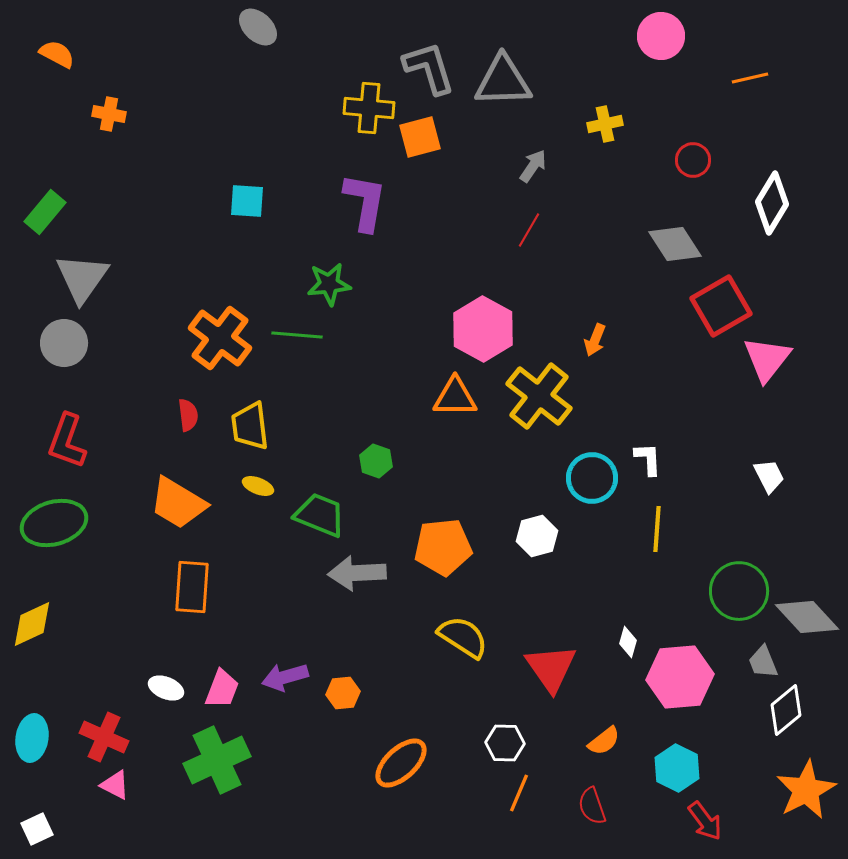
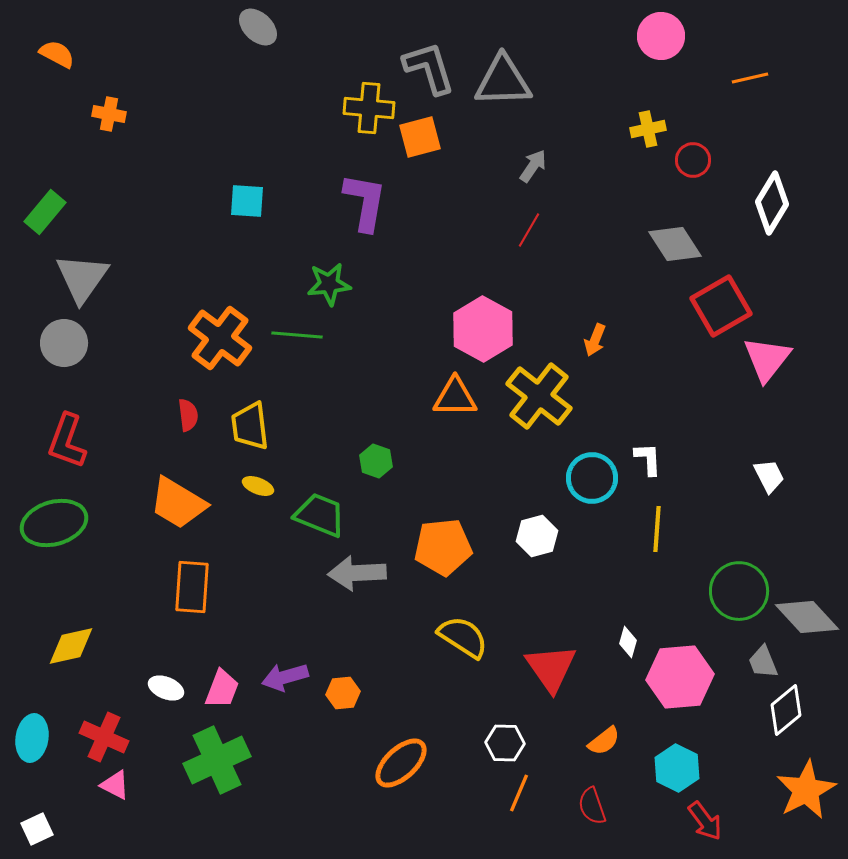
yellow cross at (605, 124): moved 43 px right, 5 px down
yellow diamond at (32, 624): moved 39 px right, 22 px down; rotated 12 degrees clockwise
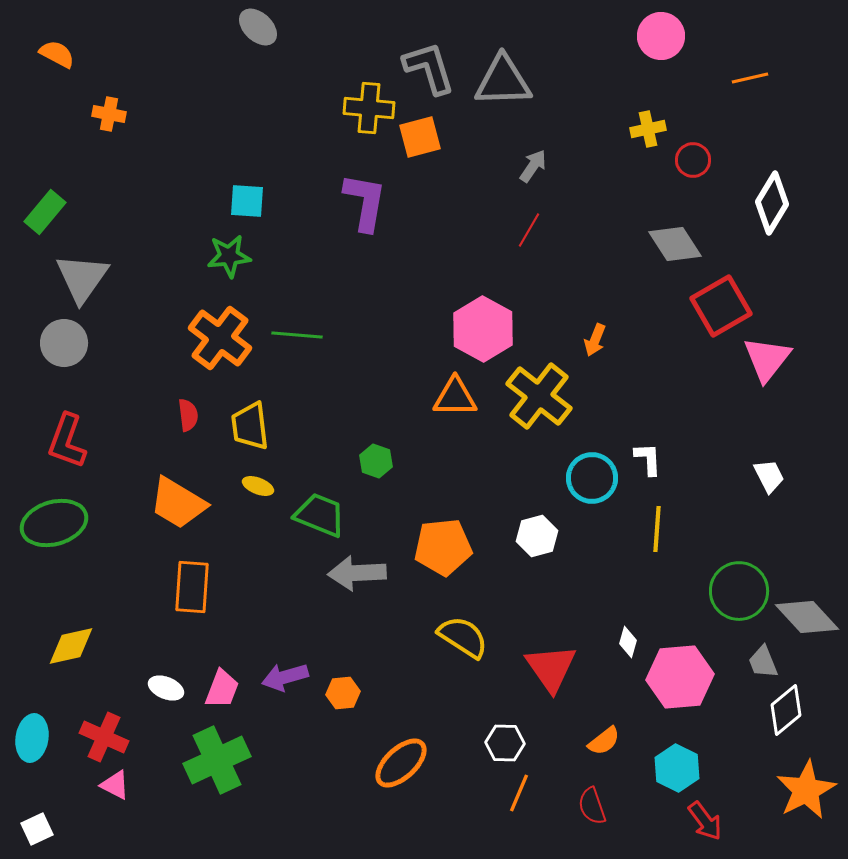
green star at (329, 284): moved 100 px left, 28 px up
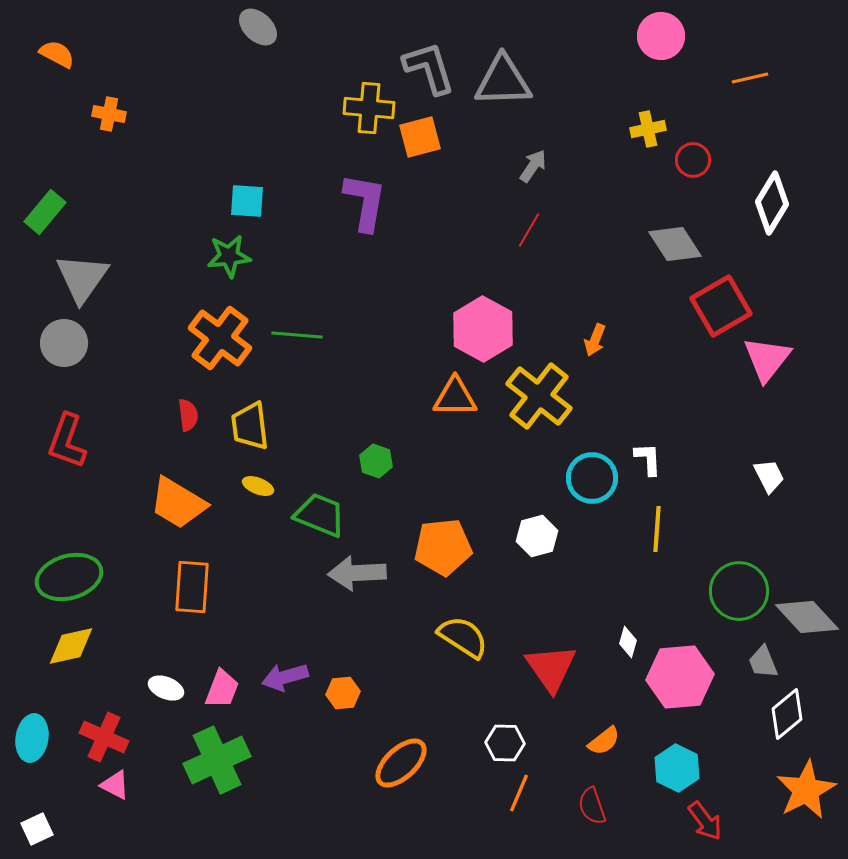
green ellipse at (54, 523): moved 15 px right, 54 px down
white diamond at (786, 710): moved 1 px right, 4 px down
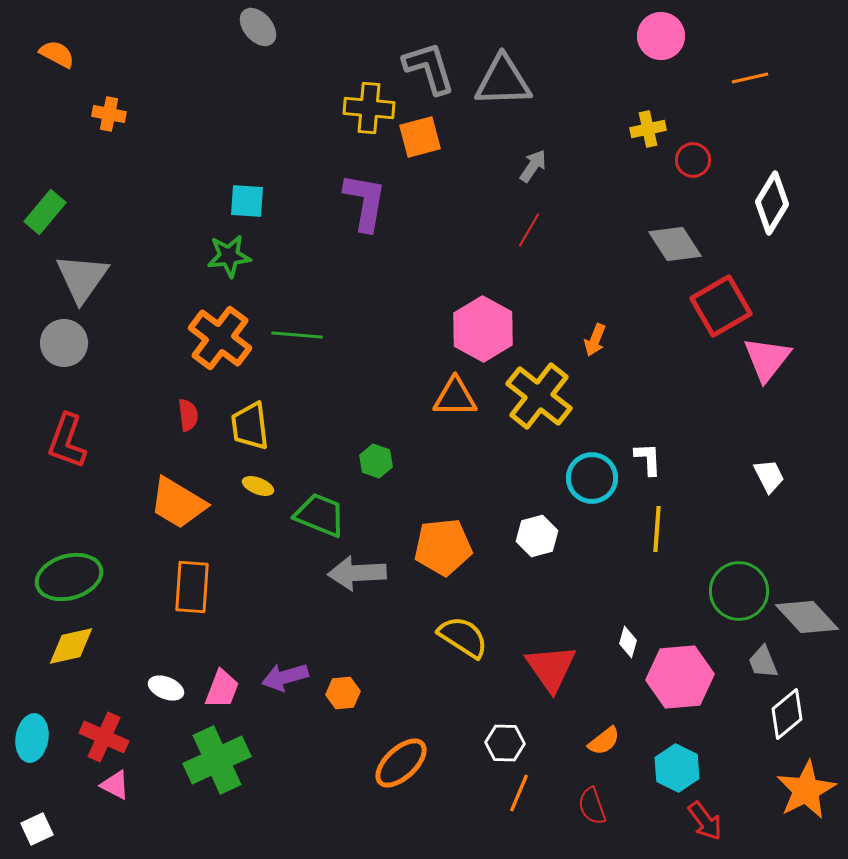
gray ellipse at (258, 27): rotated 6 degrees clockwise
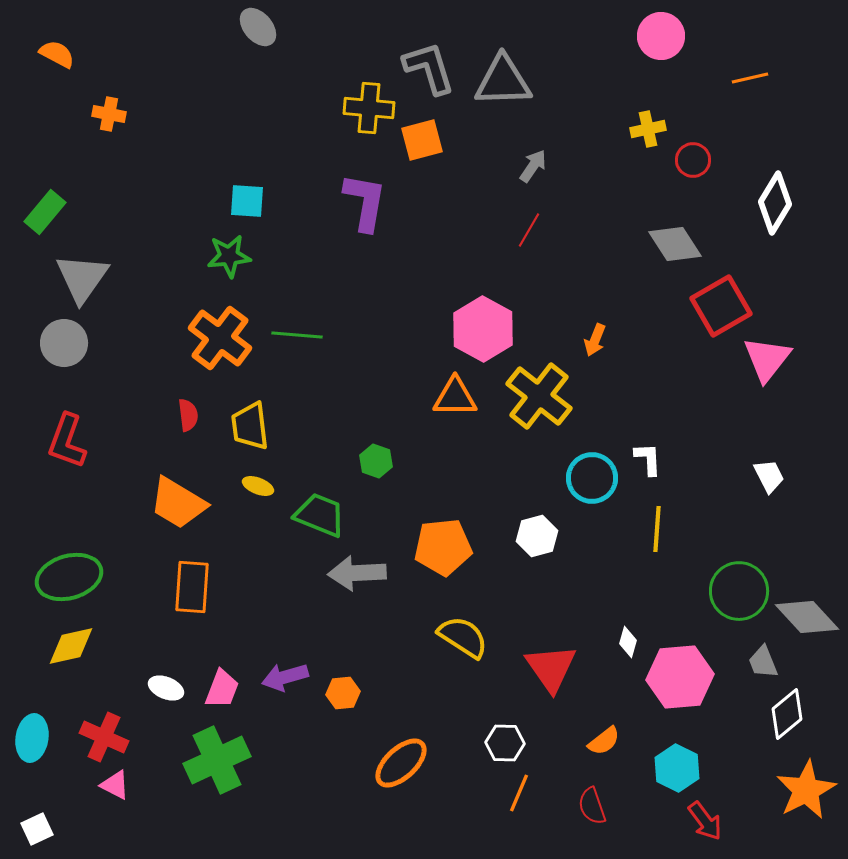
orange square at (420, 137): moved 2 px right, 3 px down
white diamond at (772, 203): moved 3 px right
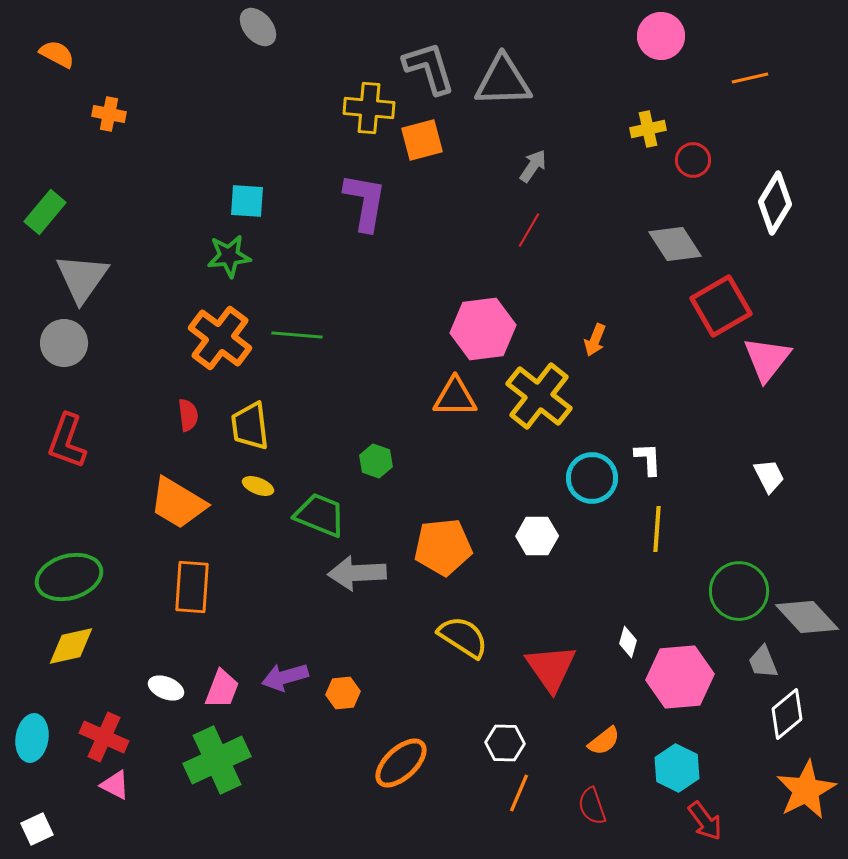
pink hexagon at (483, 329): rotated 24 degrees clockwise
white hexagon at (537, 536): rotated 15 degrees clockwise
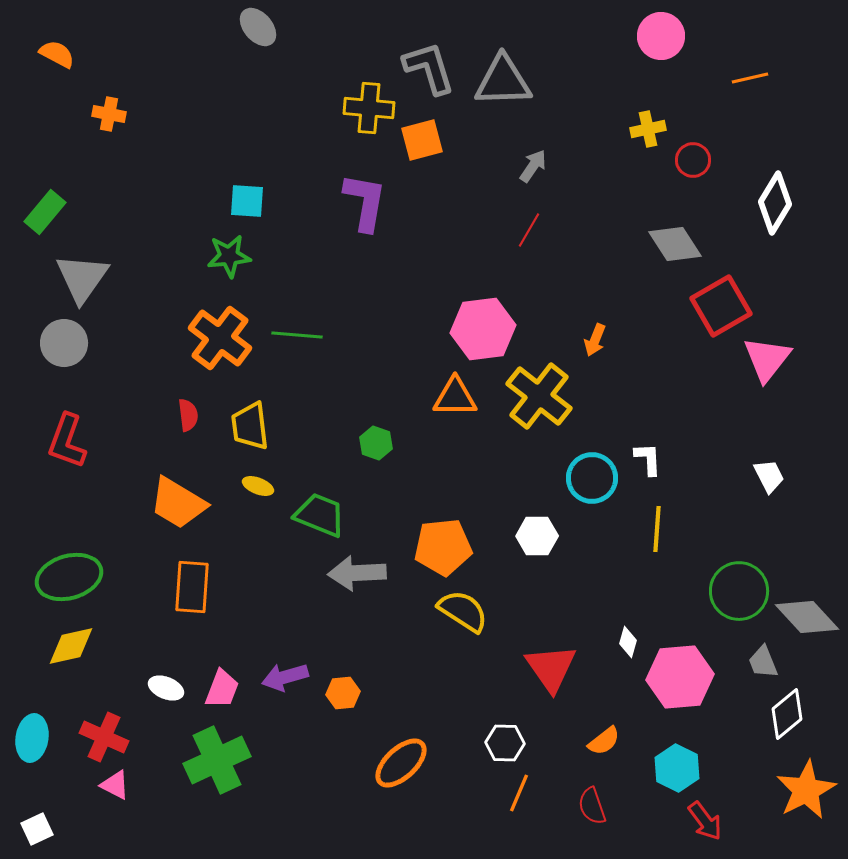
green hexagon at (376, 461): moved 18 px up
yellow semicircle at (463, 637): moved 26 px up
